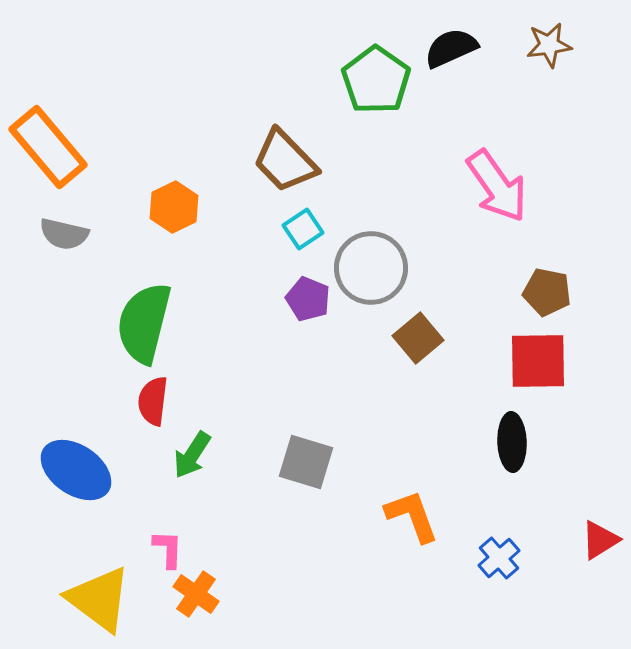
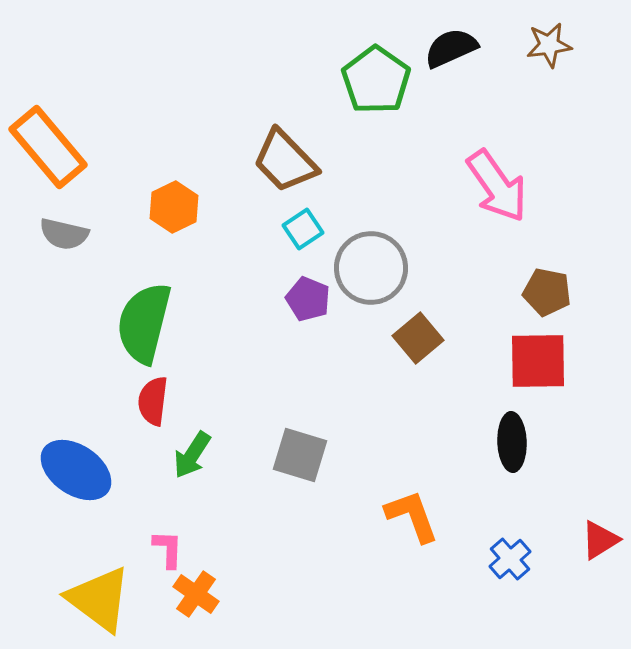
gray square: moved 6 px left, 7 px up
blue cross: moved 11 px right, 1 px down
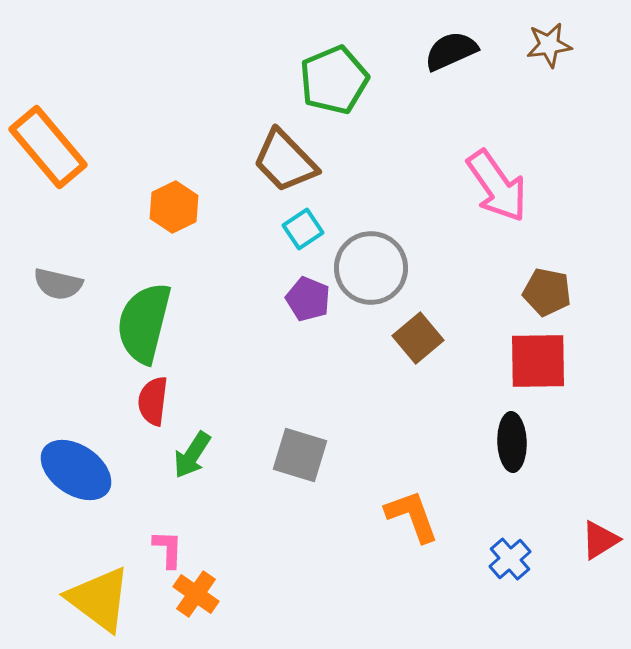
black semicircle: moved 3 px down
green pentagon: moved 42 px left; rotated 14 degrees clockwise
gray semicircle: moved 6 px left, 50 px down
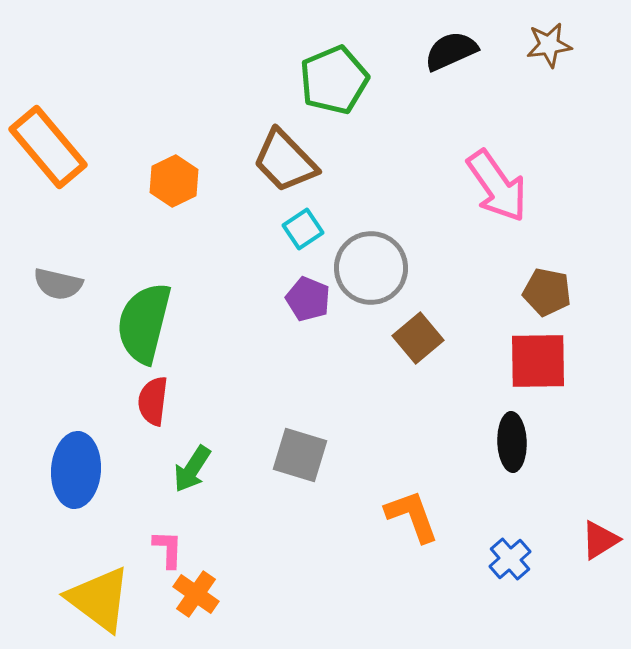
orange hexagon: moved 26 px up
green arrow: moved 14 px down
blue ellipse: rotated 60 degrees clockwise
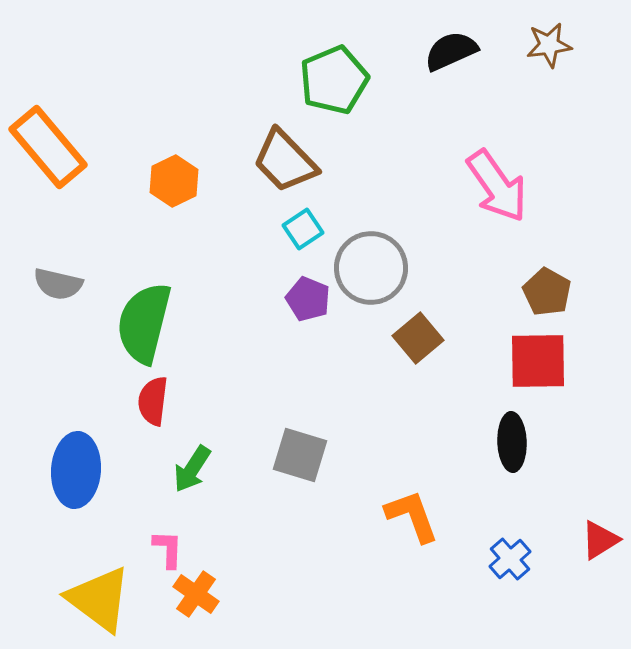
brown pentagon: rotated 18 degrees clockwise
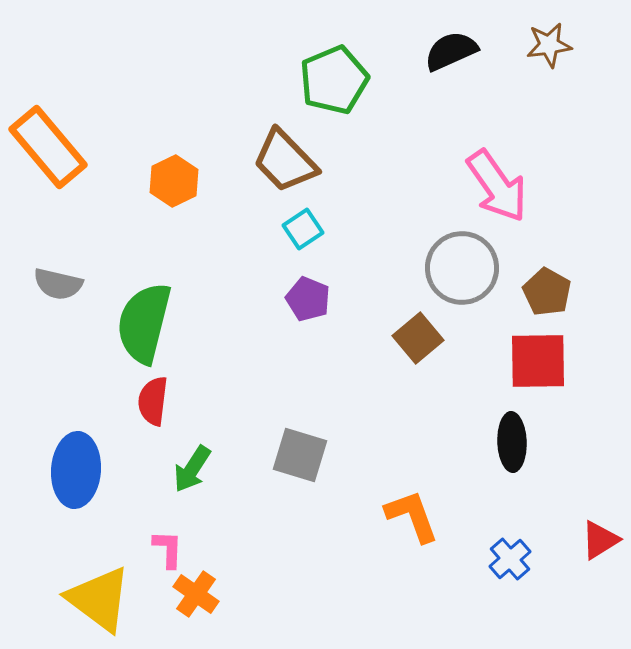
gray circle: moved 91 px right
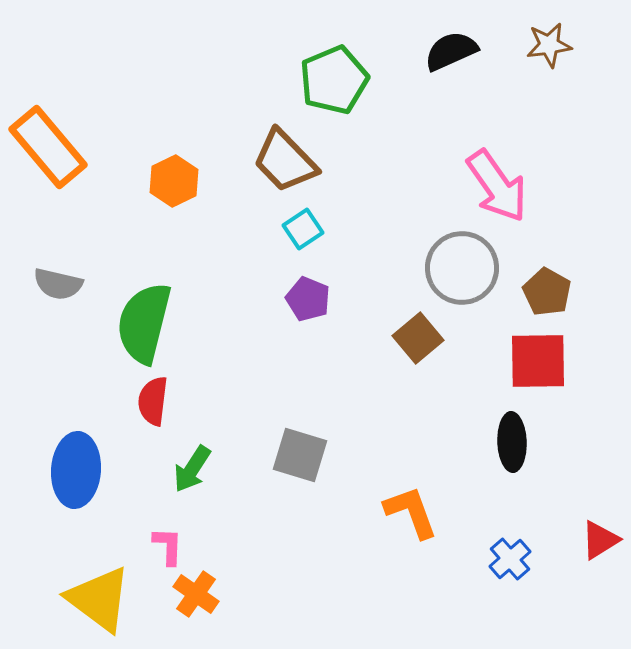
orange L-shape: moved 1 px left, 4 px up
pink L-shape: moved 3 px up
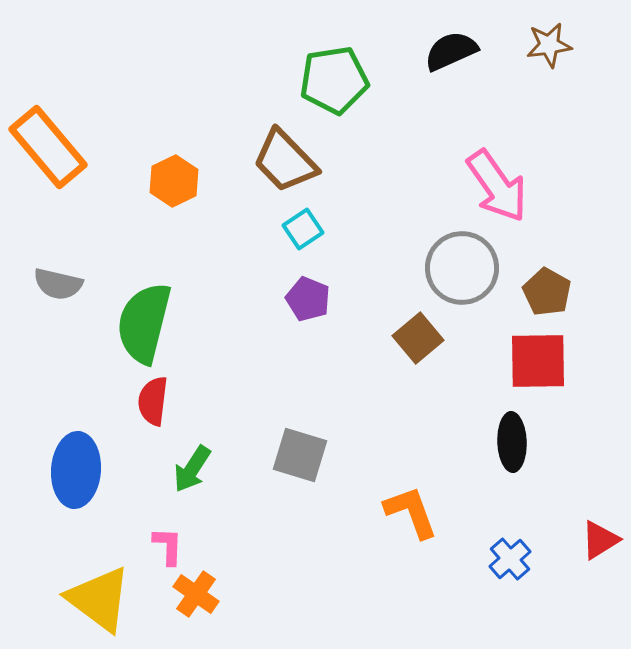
green pentagon: rotated 14 degrees clockwise
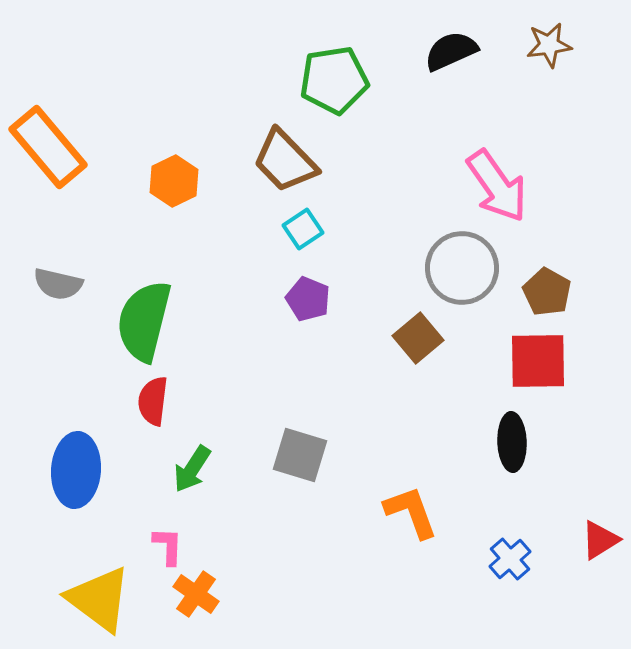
green semicircle: moved 2 px up
